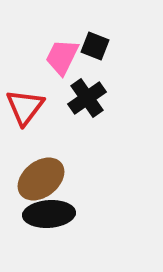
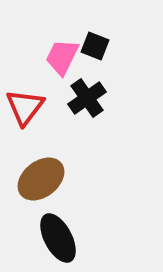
black ellipse: moved 9 px right, 24 px down; rotated 66 degrees clockwise
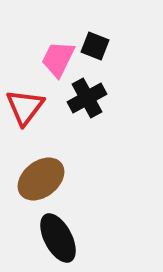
pink trapezoid: moved 4 px left, 2 px down
black cross: rotated 6 degrees clockwise
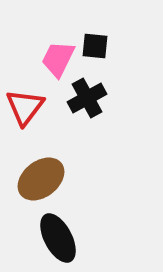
black square: rotated 16 degrees counterclockwise
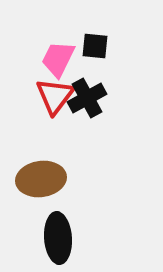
red triangle: moved 30 px right, 11 px up
brown ellipse: rotated 30 degrees clockwise
black ellipse: rotated 24 degrees clockwise
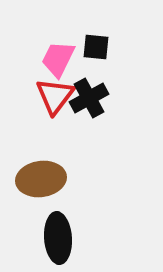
black square: moved 1 px right, 1 px down
black cross: moved 2 px right
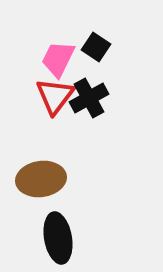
black square: rotated 28 degrees clockwise
black ellipse: rotated 6 degrees counterclockwise
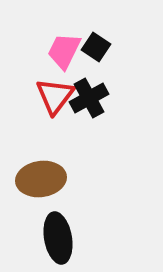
pink trapezoid: moved 6 px right, 8 px up
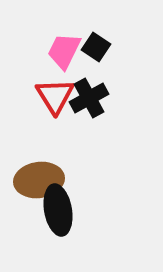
red triangle: rotated 9 degrees counterclockwise
brown ellipse: moved 2 px left, 1 px down
black ellipse: moved 28 px up
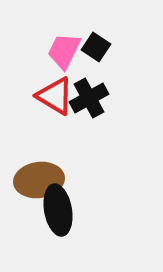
red triangle: rotated 27 degrees counterclockwise
